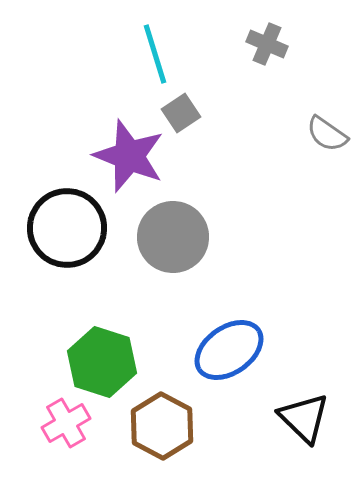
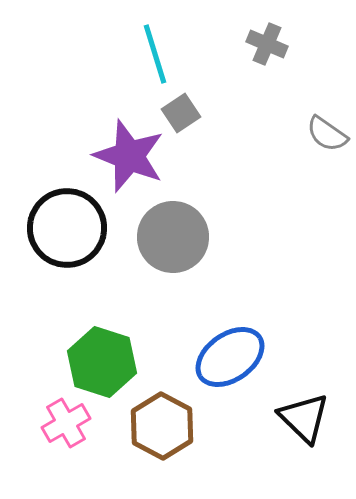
blue ellipse: moved 1 px right, 7 px down
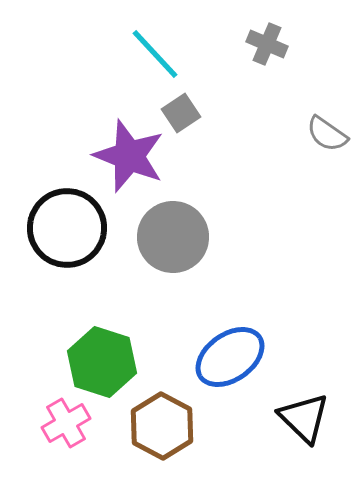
cyan line: rotated 26 degrees counterclockwise
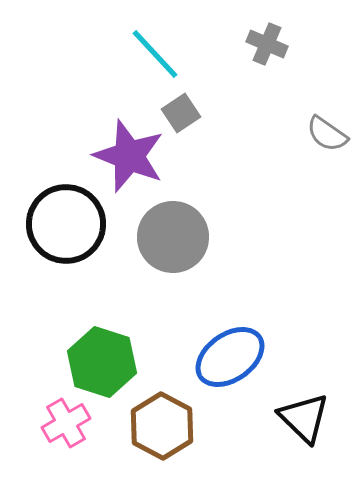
black circle: moved 1 px left, 4 px up
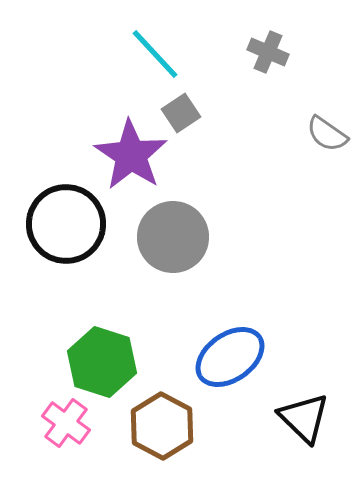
gray cross: moved 1 px right, 8 px down
purple star: moved 2 px right, 1 px up; rotated 12 degrees clockwise
pink cross: rotated 24 degrees counterclockwise
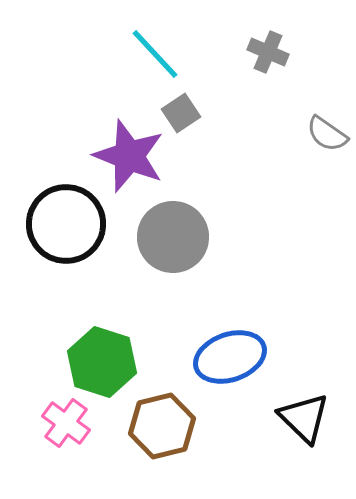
purple star: moved 2 px left, 1 px down; rotated 12 degrees counterclockwise
blue ellipse: rotated 16 degrees clockwise
brown hexagon: rotated 18 degrees clockwise
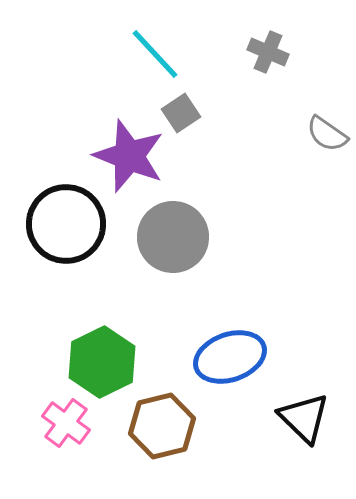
green hexagon: rotated 16 degrees clockwise
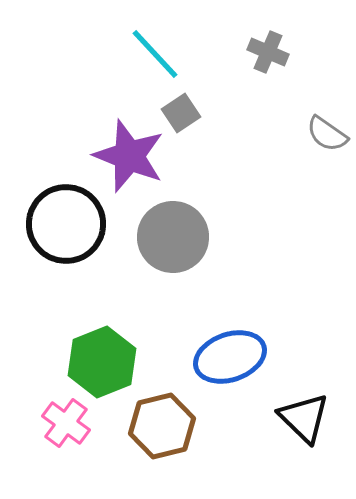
green hexagon: rotated 4 degrees clockwise
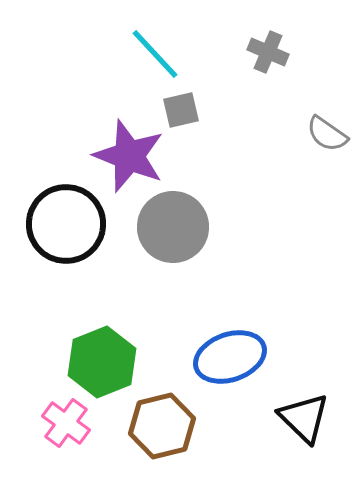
gray square: moved 3 px up; rotated 21 degrees clockwise
gray circle: moved 10 px up
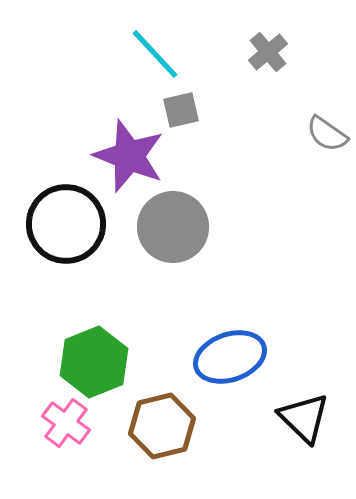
gray cross: rotated 27 degrees clockwise
green hexagon: moved 8 px left
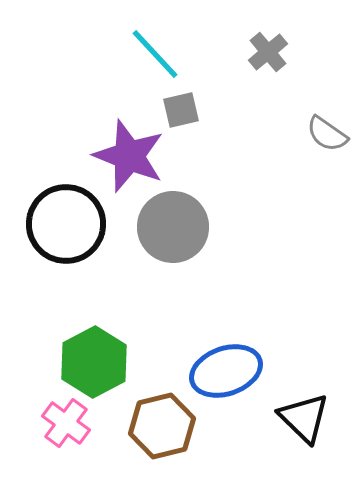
blue ellipse: moved 4 px left, 14 px down
green hexagon: rotated 6 degrees counterclockwise
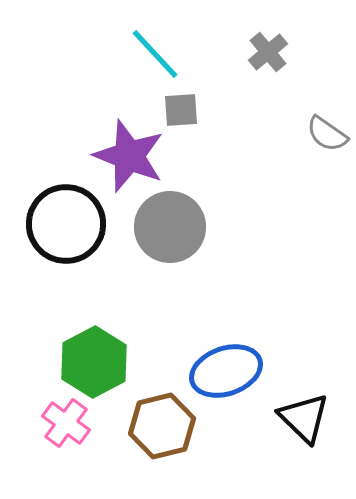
gray square: rotated 9 degrees clockwise
gray circle: moved 3 px left
